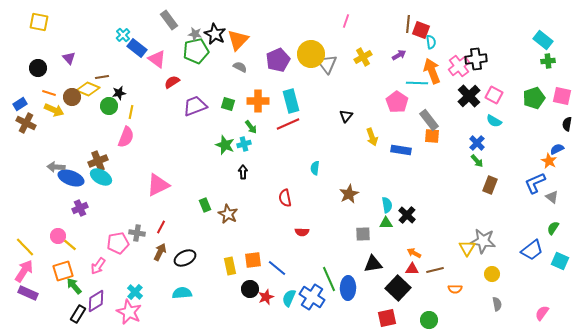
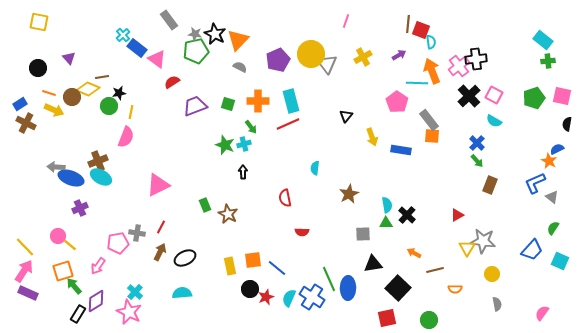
blue trapezoid at (532, 250): rotated 10 degrees counterclockwise
red triangle at (412, 269): moved 45 px right, 54 px up; rotated 32 degrees counterclockwise
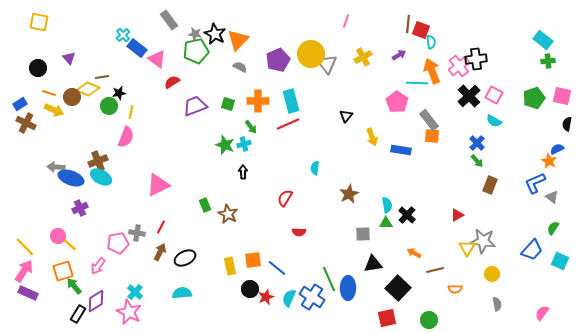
red semicircle at (285, 198): rotated 42 degrees clockwise
red semicircle at (302, 232): moved 3 px left
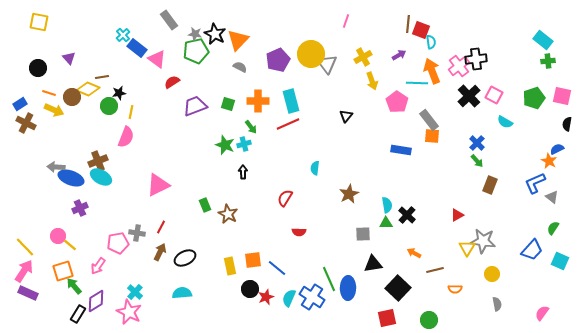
cyan semicircle at (494, 121): moved 11 px right, 1 px down
yellow arrow at (372, 137): moved 56 px up
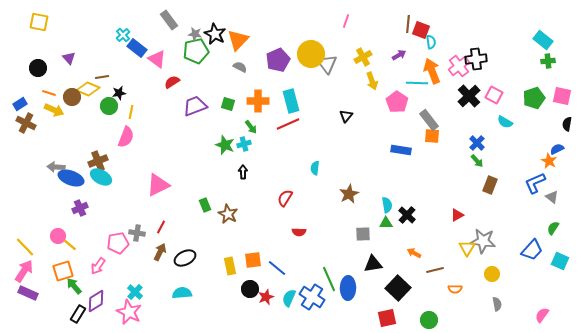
pink semicircle at (542, 313): moved 2 px down
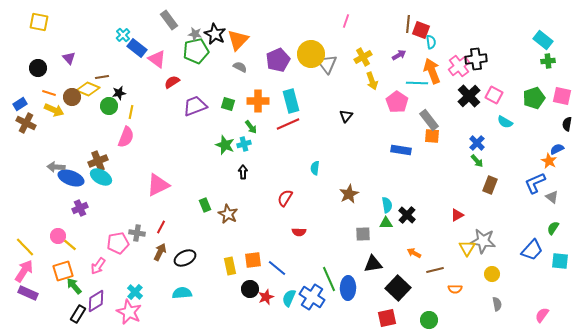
cyan square at (560, 261): rotated 18 degrees counterclockwise
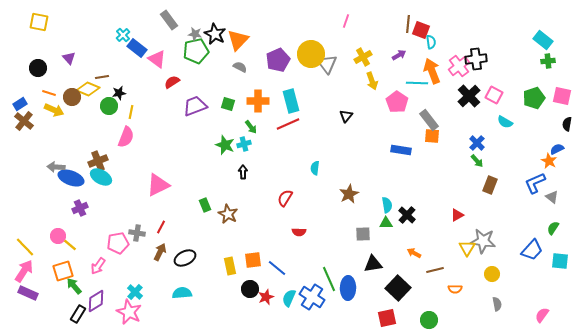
brown cross at (26, 123): moved 2 px left, 2 px up; rotated 12 degrees clockwise
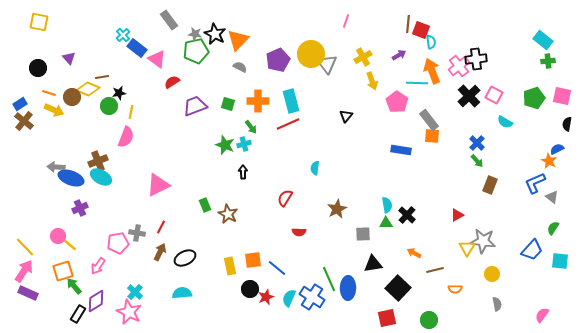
brown star at (349, 194): moved 12 px left, 15 px down
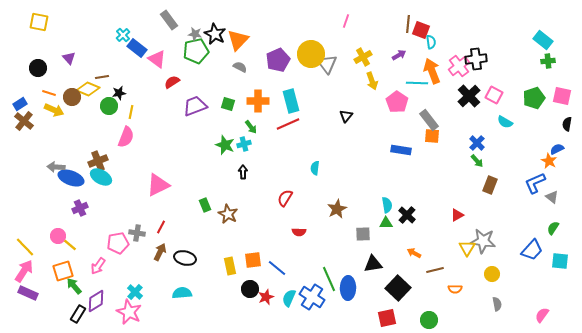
black ellipse at (185, 258): rotated 40 degrees clockwise
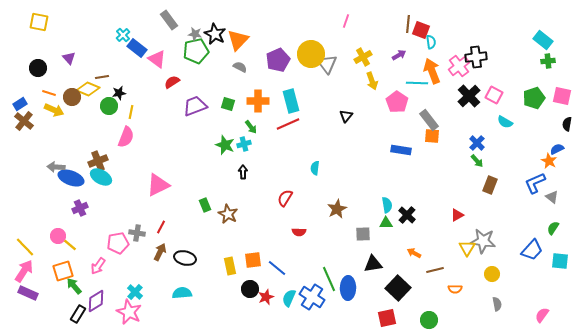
black cross at (476, 59): moved 2 px up
